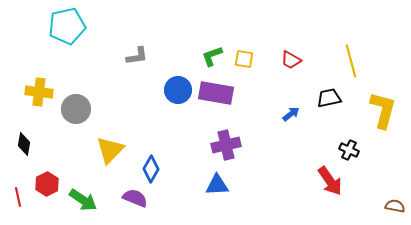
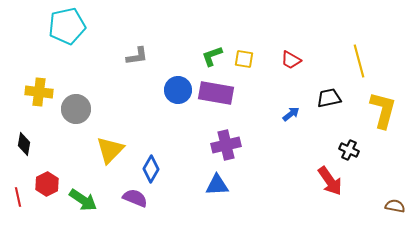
yellow line: moved 8 px right
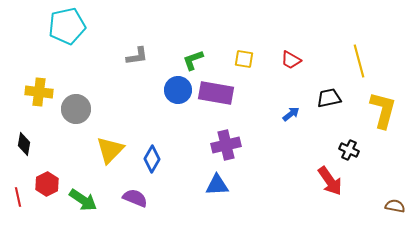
green L-shape: moved 19 px left, 4 px down
blue diamond: moved 1 px right, 10 px up
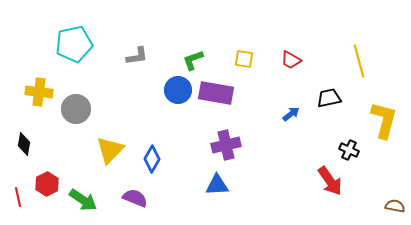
cyan pentagon: moved 7 px right, 18 px down
yellow L-shape: moved 1 px right, 10 px down
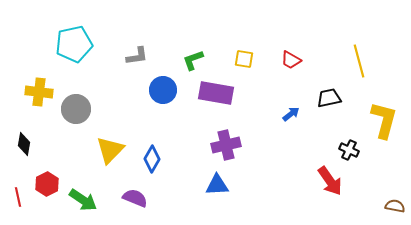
blue circle: moved 15 px left
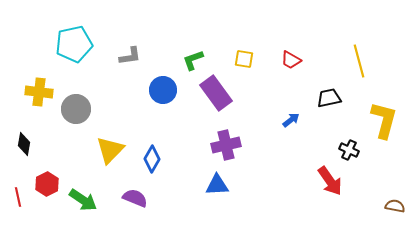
gray L-shape: moved 7 px left
purple rectangle: rotated 44 degrees clockwise
blue arrow: moved 6 px down
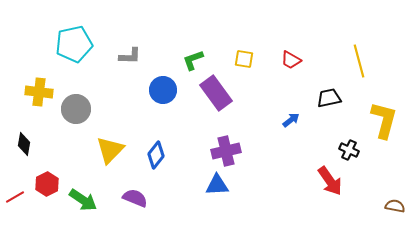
gray L-shape: rotated 10 degrees clockwise
purple cross: moved 6 px down
blue diamond: moved 4 px right, 4 px up; rotated 8 degrees clockwise
red line: moved 3 px left; rotated 72 degrees clockwise
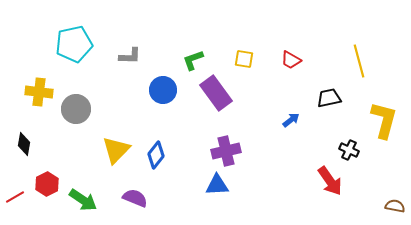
yellow triangle: moved 6 px right
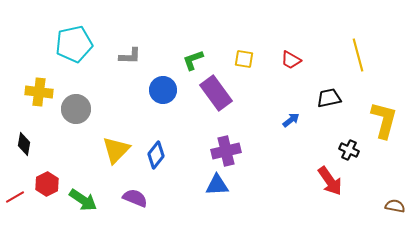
yellow line: moved 1 px left, 6 px up
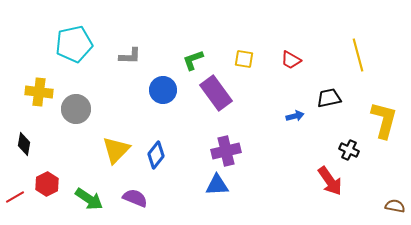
blue arrow: moved 4 px right, 4 px up; rotated 24 degrees clockwise
green arrow: moved 6 px right, 1 px up
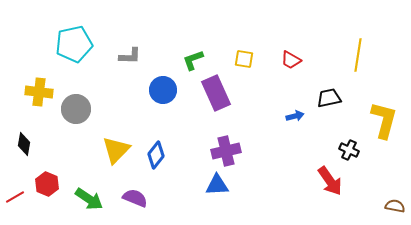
yellow line: rotated 24 degrees clockwise
purple rectangle: rotated 12 degrees clockwise
red hexagon: rotated 10 degrees counterclockwise
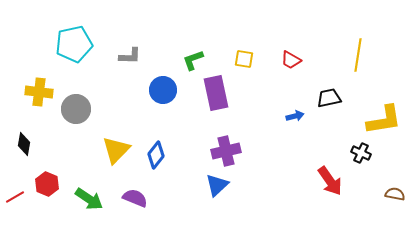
purple rectangle: rotated 12 degrees clockwise
yellow L-shape: rotated 66 degrees clockwise
black cross: moved 12 px right, 3 px down
blue triangle: rotated 40 degrees counterclockwise
brown semicircle: moved 12 px up
